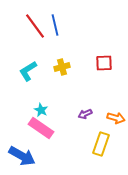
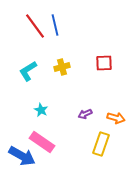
pink rectangle: moved 1 px right, 14 px down
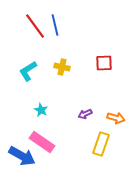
yellow cross: rotated 28 degrees clockwise
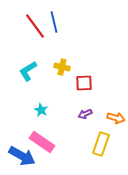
blue line: moved 1 px left, 3 px up
red square: moved 20 px left, 20 px down
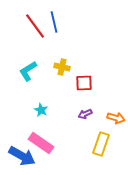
pink rectangle: moved 1 px left, 1 px down
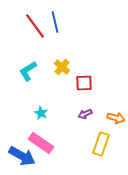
blue line: moved 1 px right
yellow cross: rotated 28 degrees clockwise
cyan star: moved 3 px down
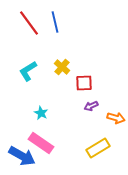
red line: moved 6 px left, 3 px up
purple arrow: moved 6 px right, 8 px up
yellow rectangle: moved 3 px left, 4 px down; rotated 40 degrees clockwise
